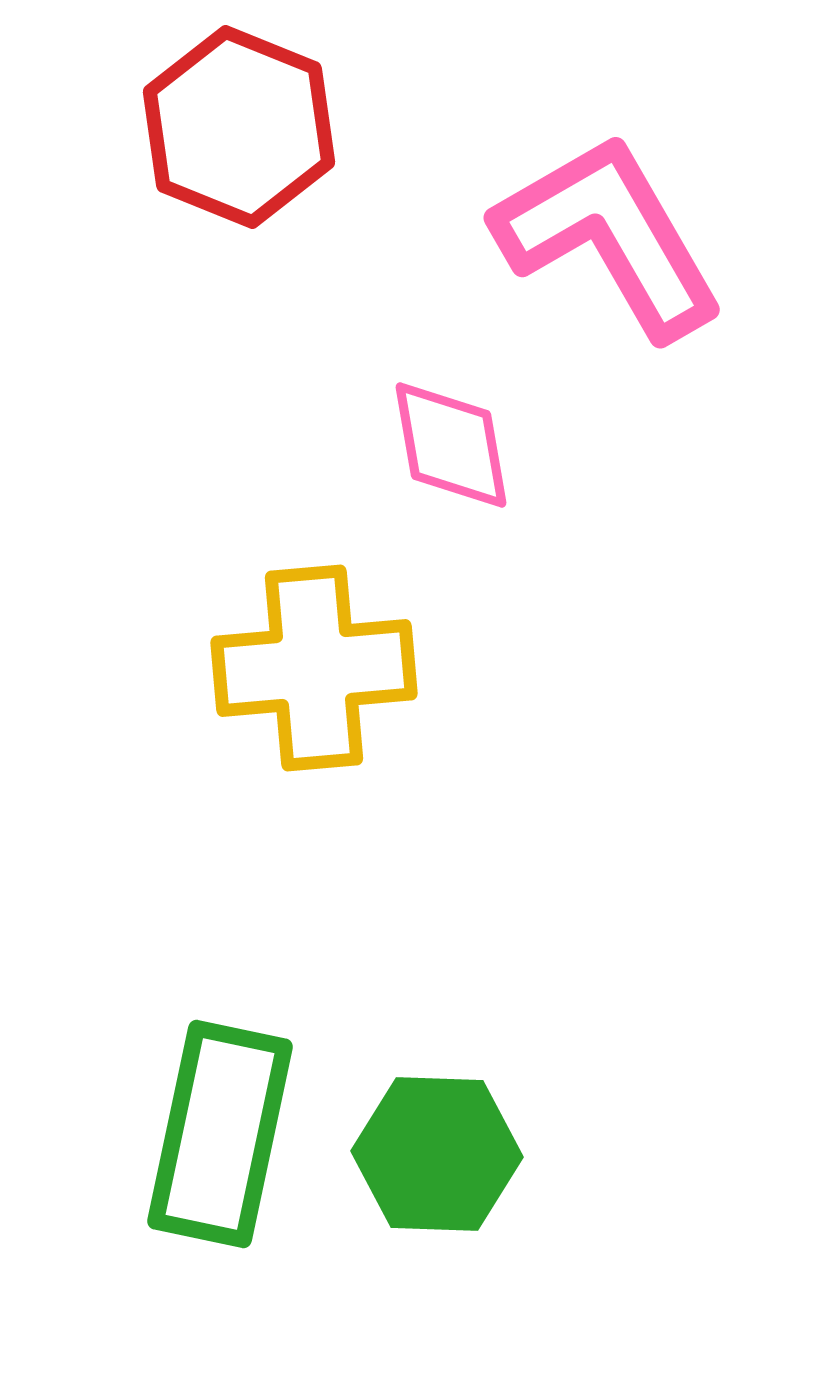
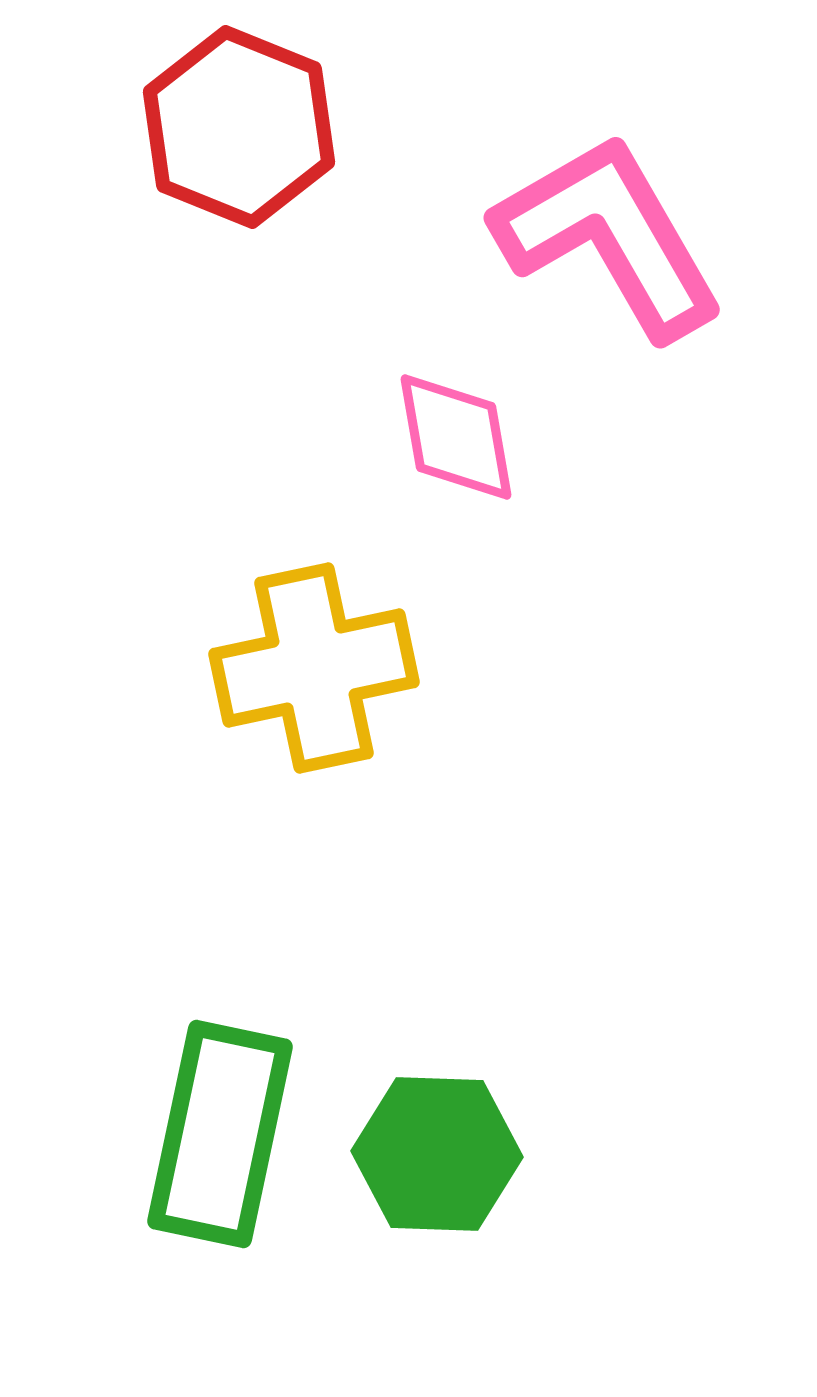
pink diamond: moved 5 px right, 8 px up
yellow cross: rotated 7 degrees counterclockwise
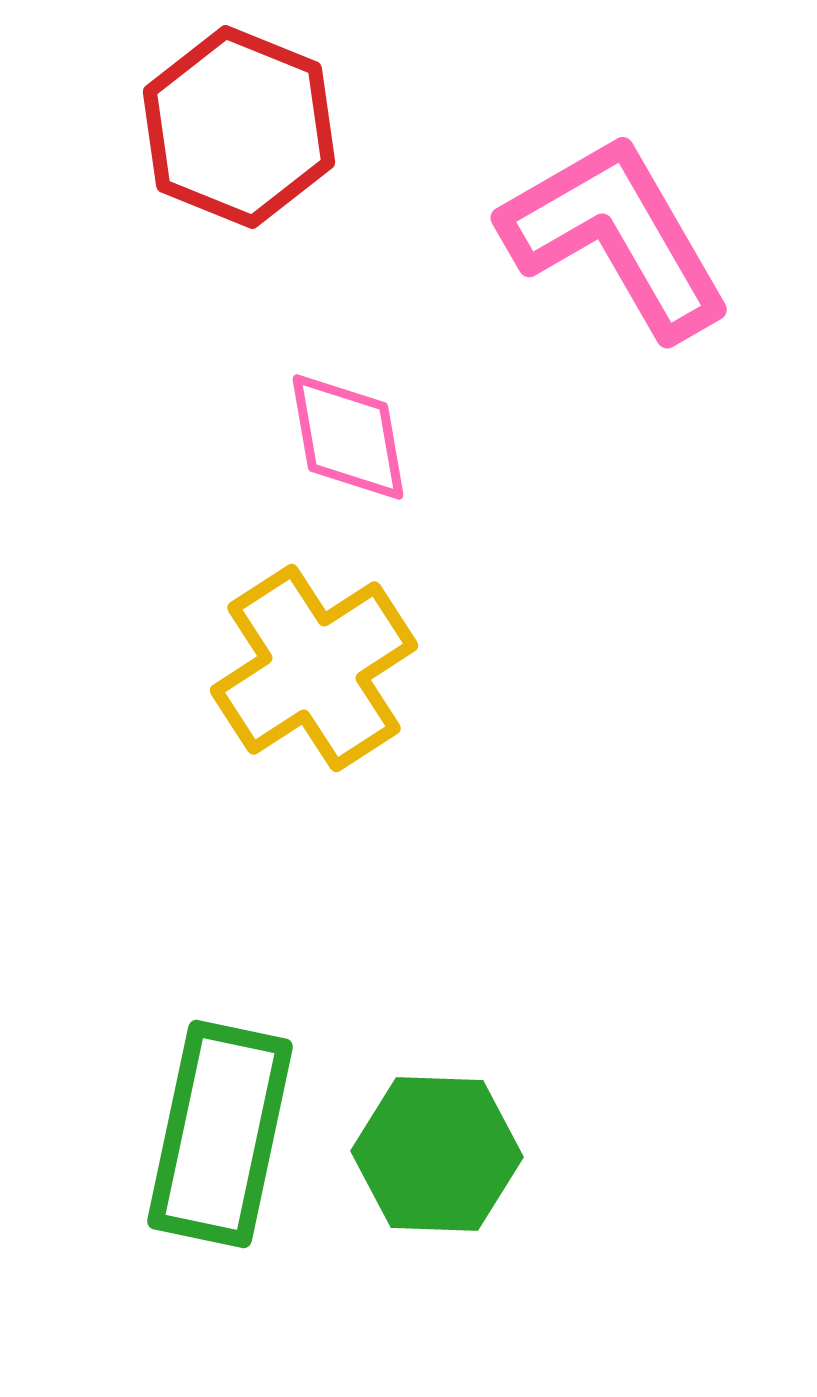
pink L-shape: moved 7 px right
pink diamond: moved 108 px left
yellow cross: rotated 21 degrees counterclockwise
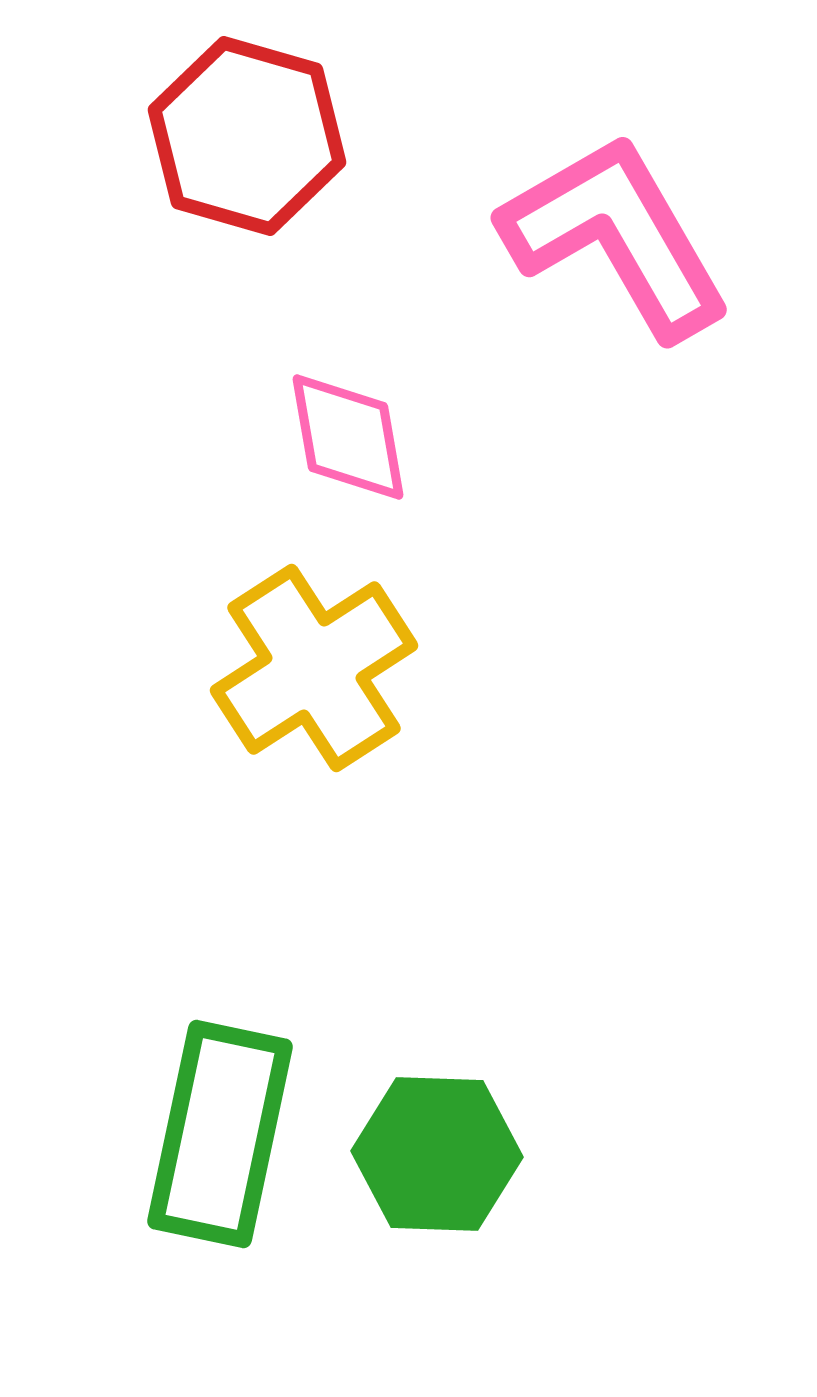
red hexagon: moved 8 px right, 9 px down; rotated 6 degrees counterclockwise
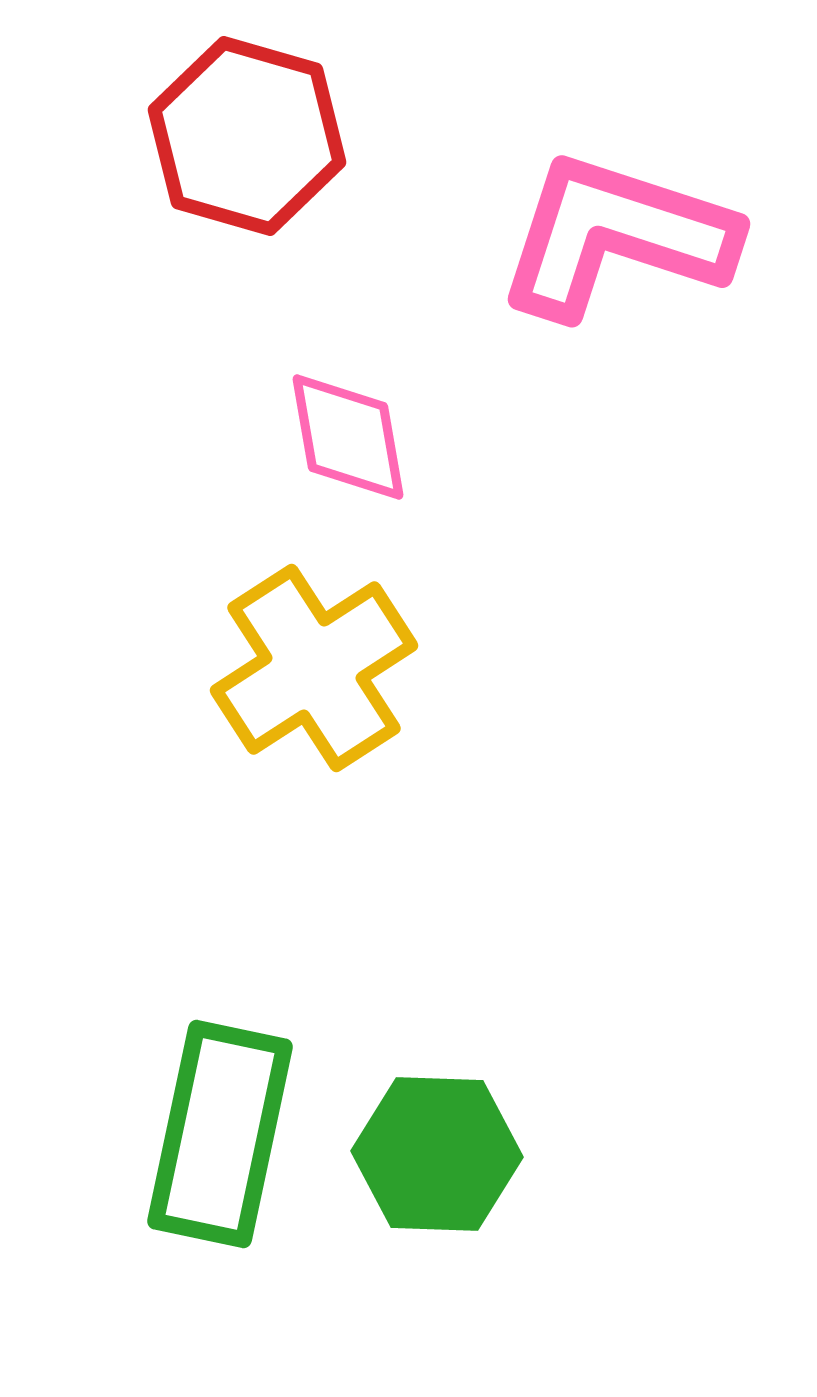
pink L-shape: rotated 42 degrees counterclockwise
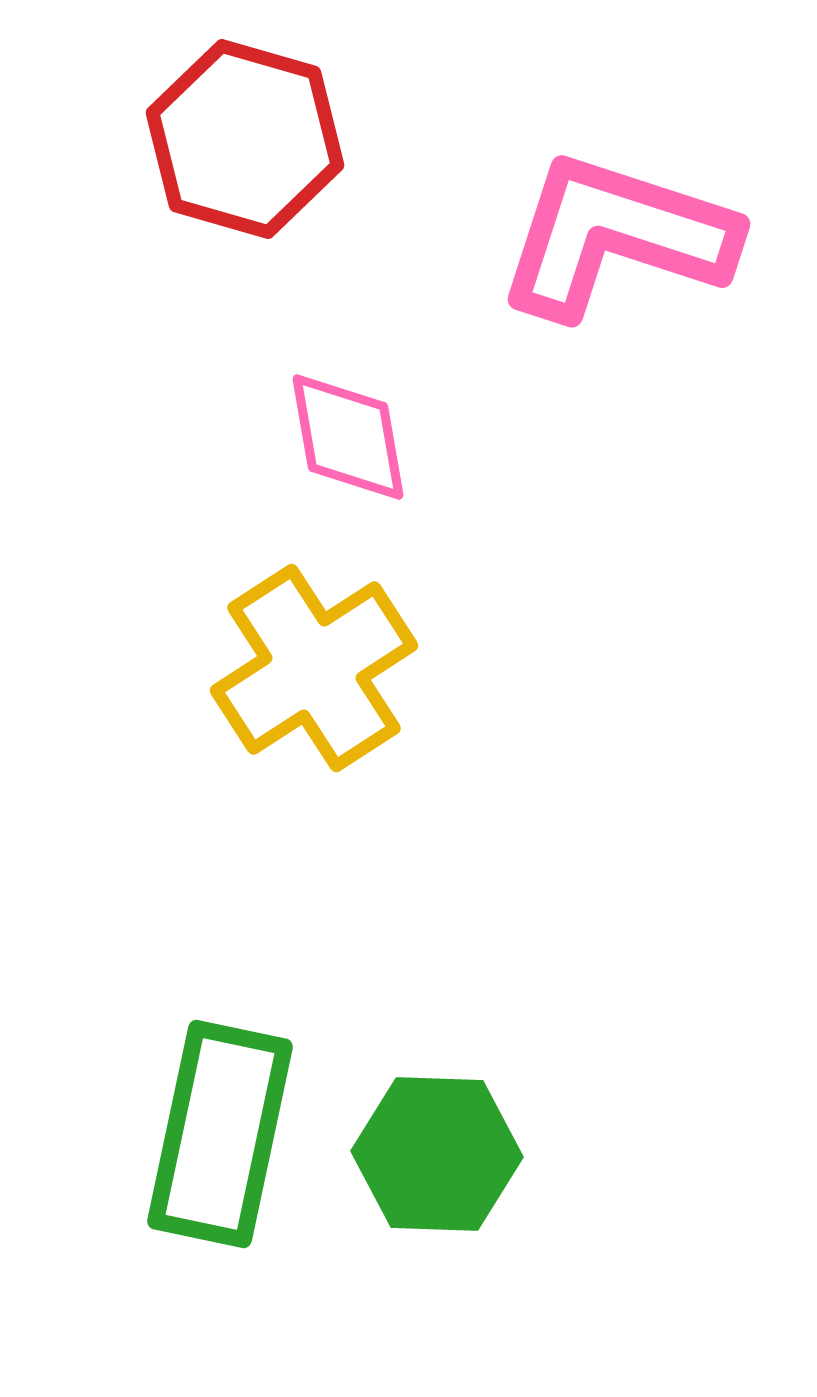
red hexagon: moved 2 px left, 3 px down
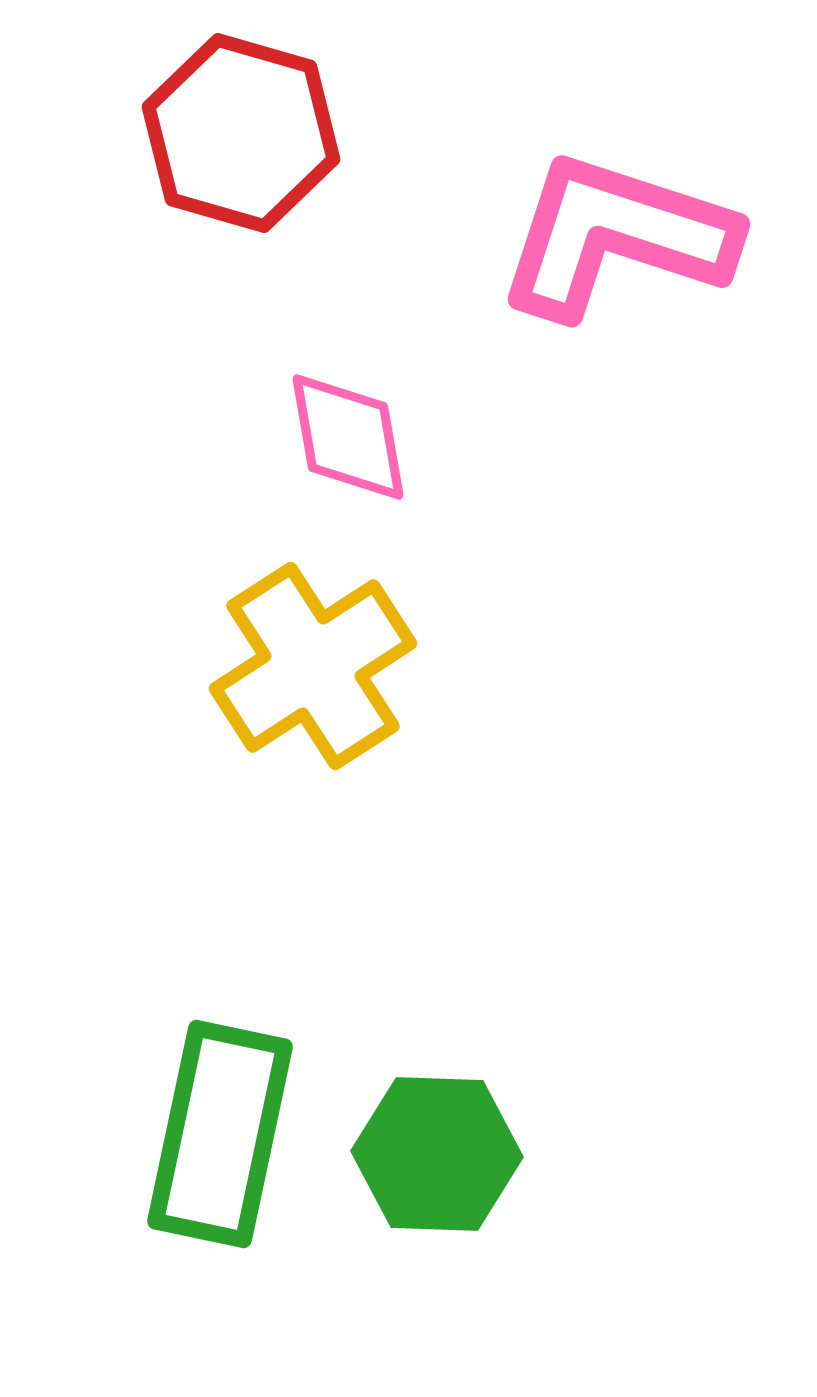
red hexagon: moved 4 px left, 6 px up
yellow cross: moved 1 px left, 2 px up
